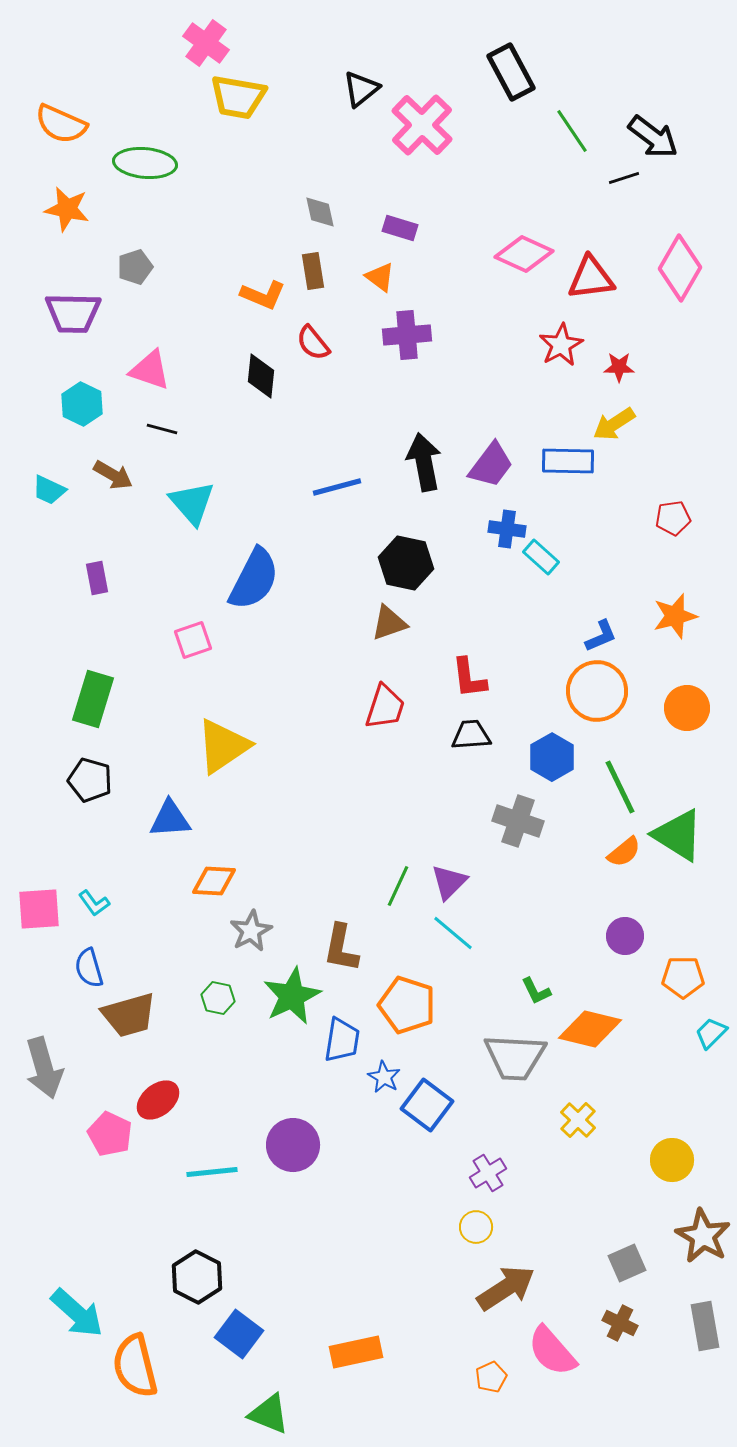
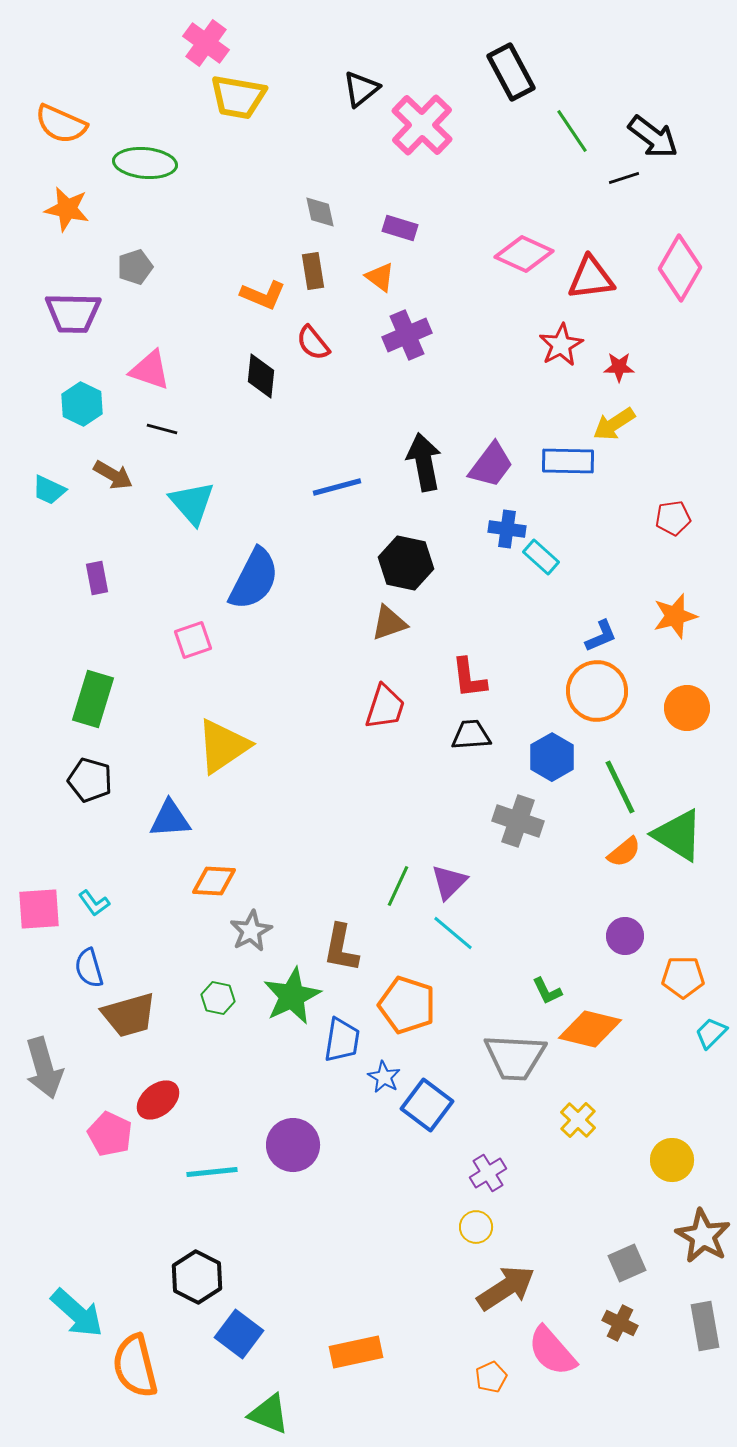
purple cross at (407, 335): rotated 18 degrees counterclockwise
green L-shape at (536, 991): moved 11 px right
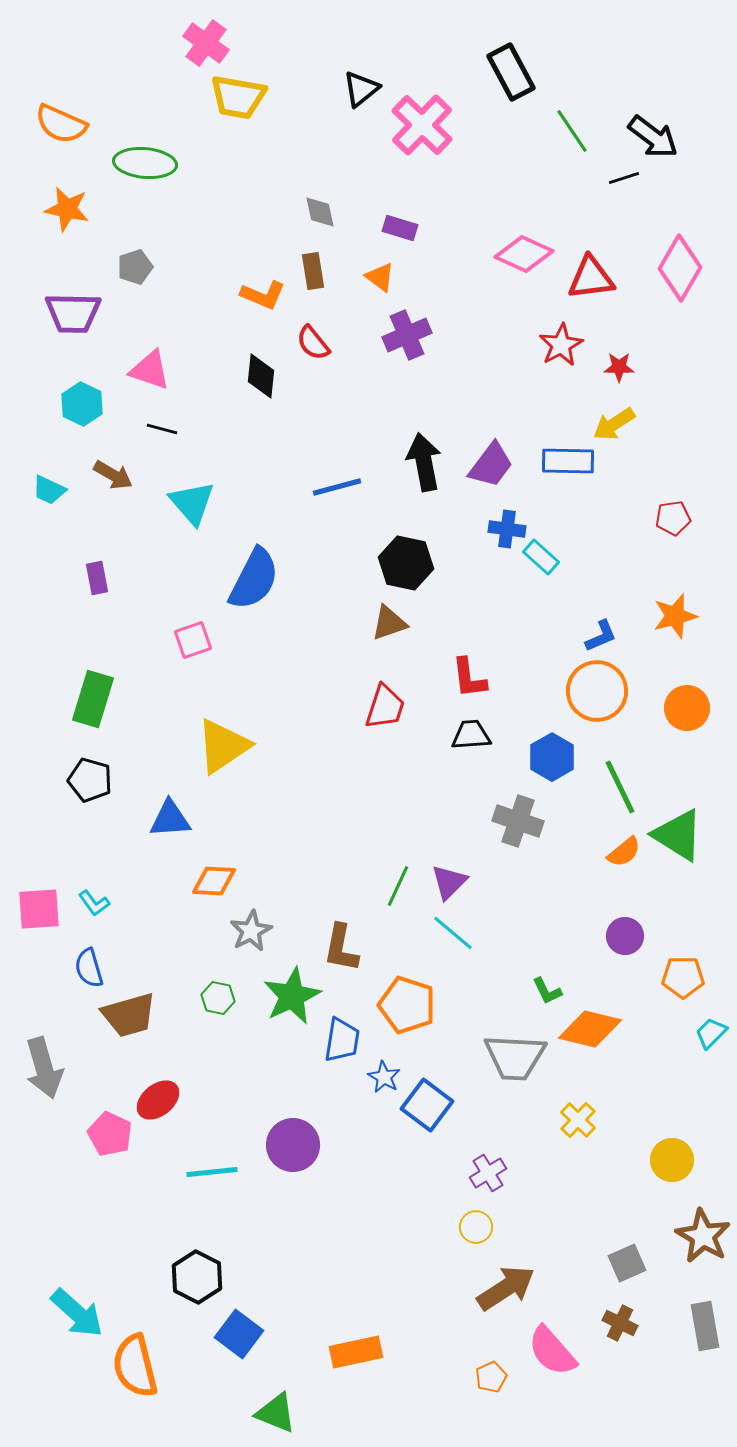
green triangle at (269, 1414): moved 7 px right, 1 px up
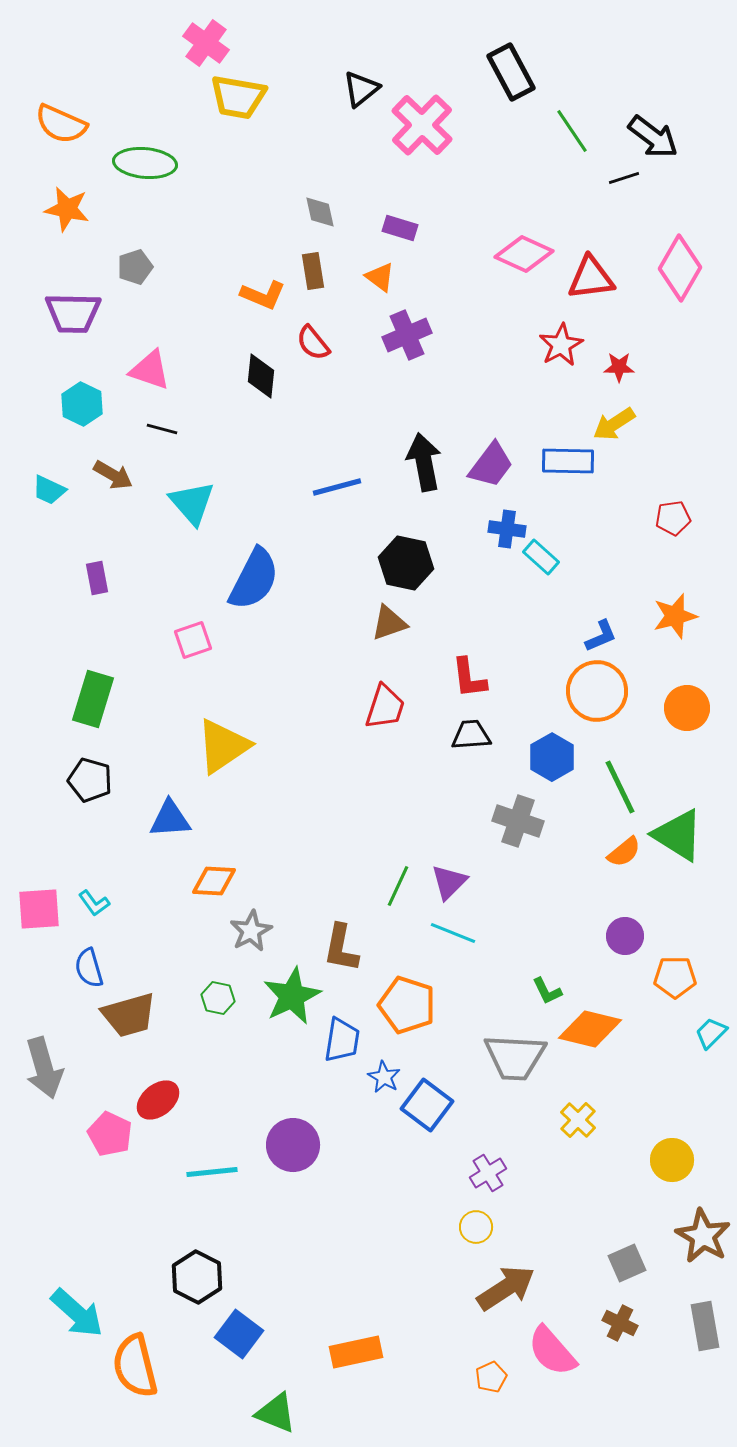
cyan line at (453, 933): rotated 18 degrees counterclockwise
orange pentagon at (683, 977): moved 8 px left
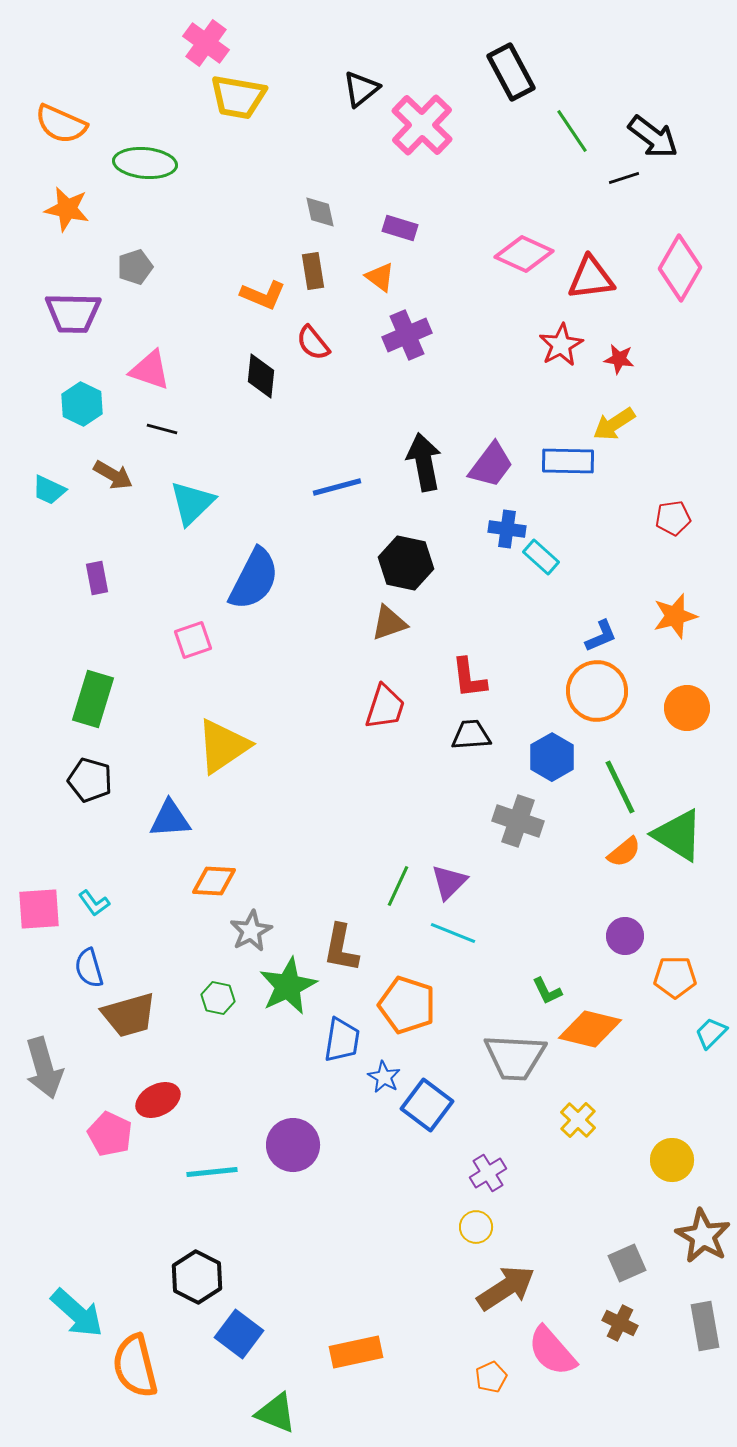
red star at (619, 367): moved 8 px up; rotated 8 degrees clockwise
cyan triangle at (192, 503): rotated 27 degrees clockwise
green star at (292, 996): moved 4 px left, 10 px up
red ellipse at (158, 1100): rotated 12 degrees clockwise
